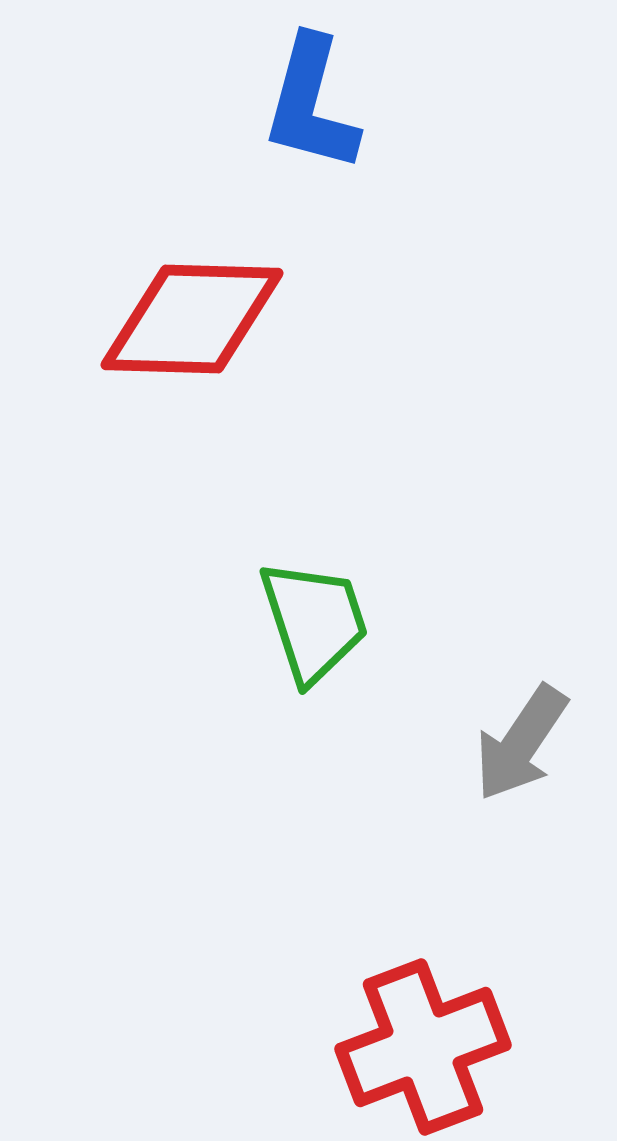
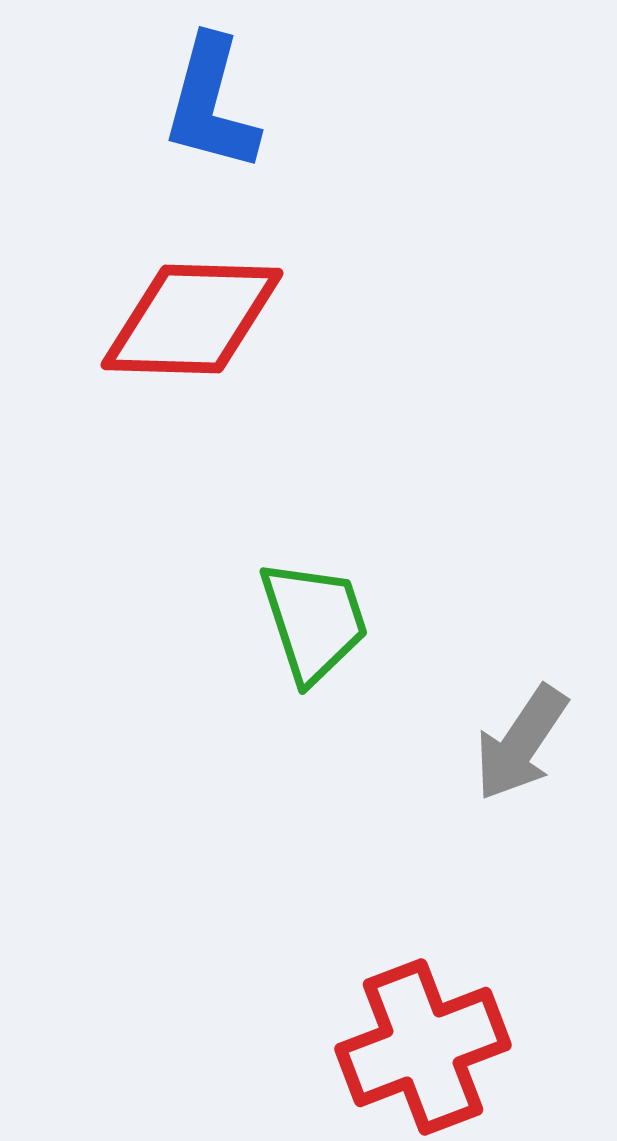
blue L-shape: moved 100 px left
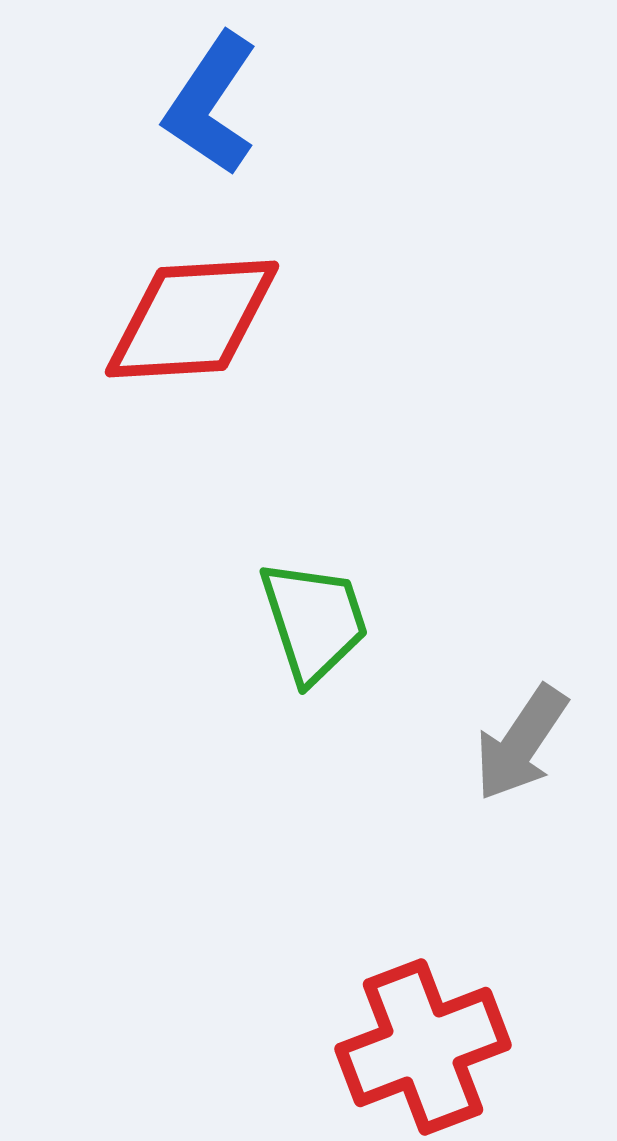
blue L-shape: rotated 19 degrees clockwise
red diamond: rotated 5 degrees counterclockwise
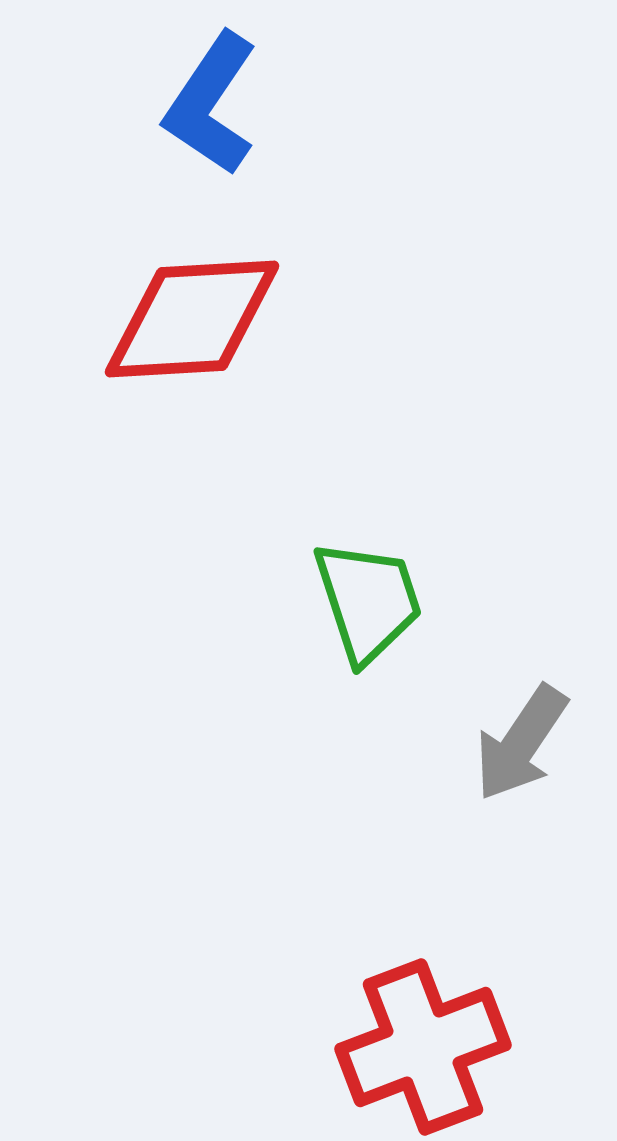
green trapezoid: moved 54 px right, 20 px up
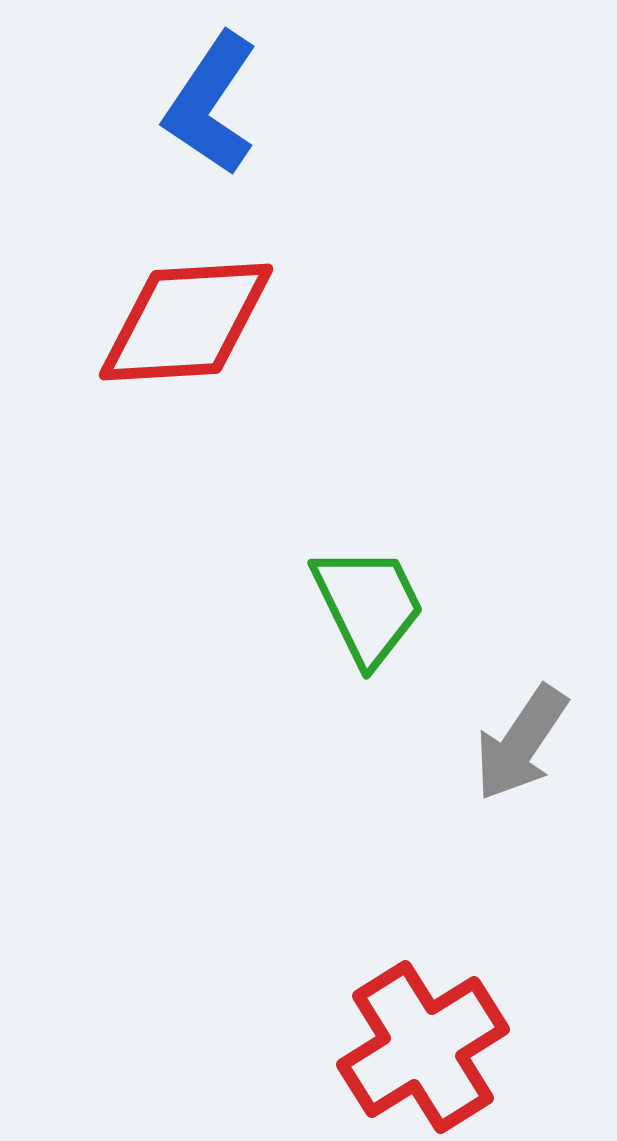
red diamond: moved 6 px left, 3 px down
green trapezoid: moved 4 px down; rotated 8 degrees counterclockwise
red cross: rotated 11 degrees counterclockwise
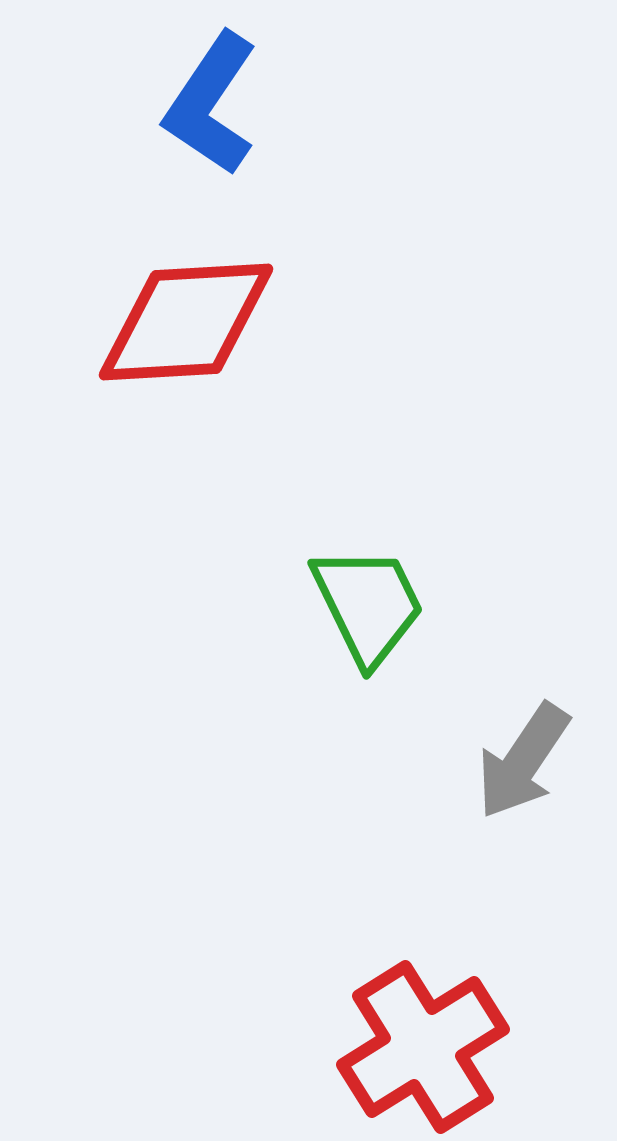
gray arrow: moved 2 px right, 18 px down
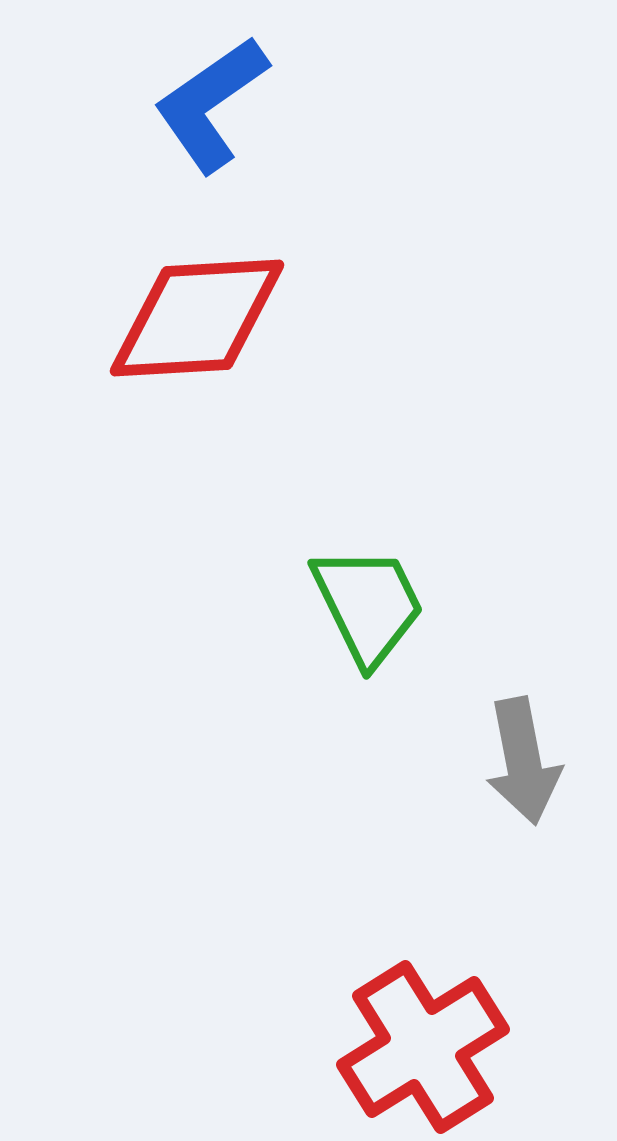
blue L-shape: rotated 21 degrees clockwise
red diamond: moved 11 px right, 4 px up
gray arrow: rotated 45 degrees counterclockwise
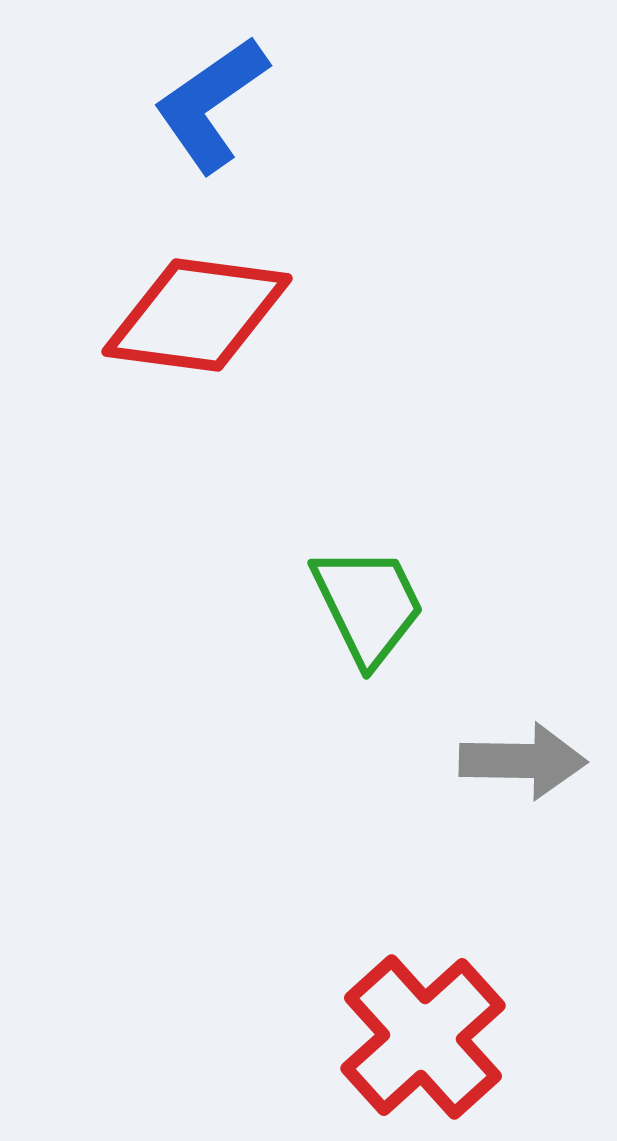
red diamond: moved 3 px up; rotated 11 degrees clockwise
gray arrow: rotated 78 degrees counterclockwise
red cross: moved 10 px up; rotated 10 degrees counterclockwise
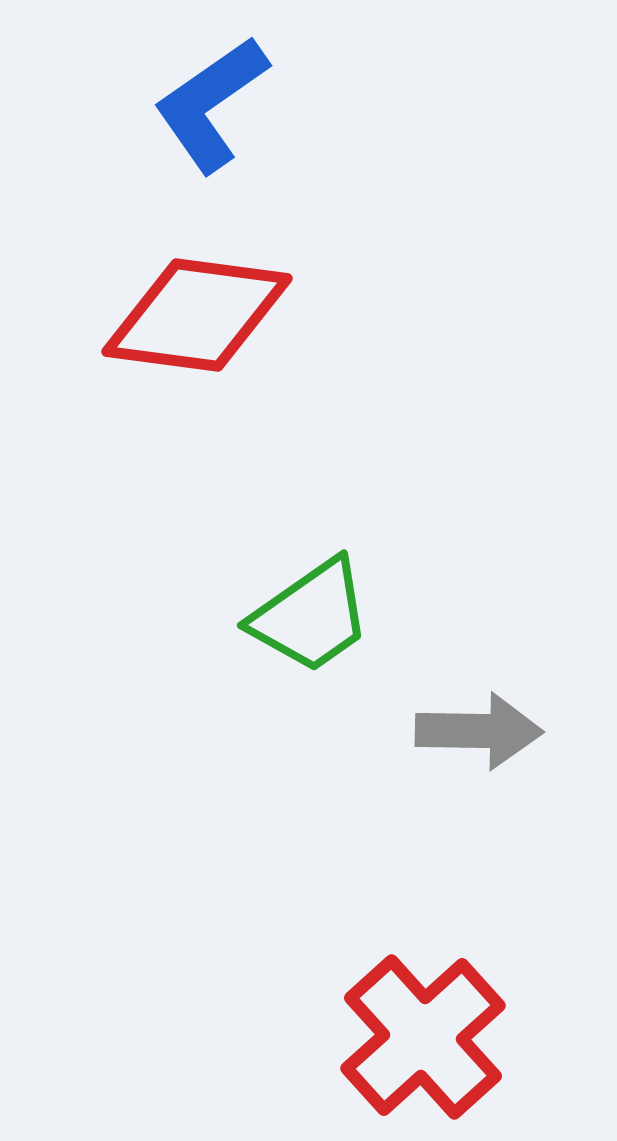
green trapezoid: moved 57 px left, 11 px down; rotated 81 degrees clockwise
gray arrow: moved 44 px left, 30 px up
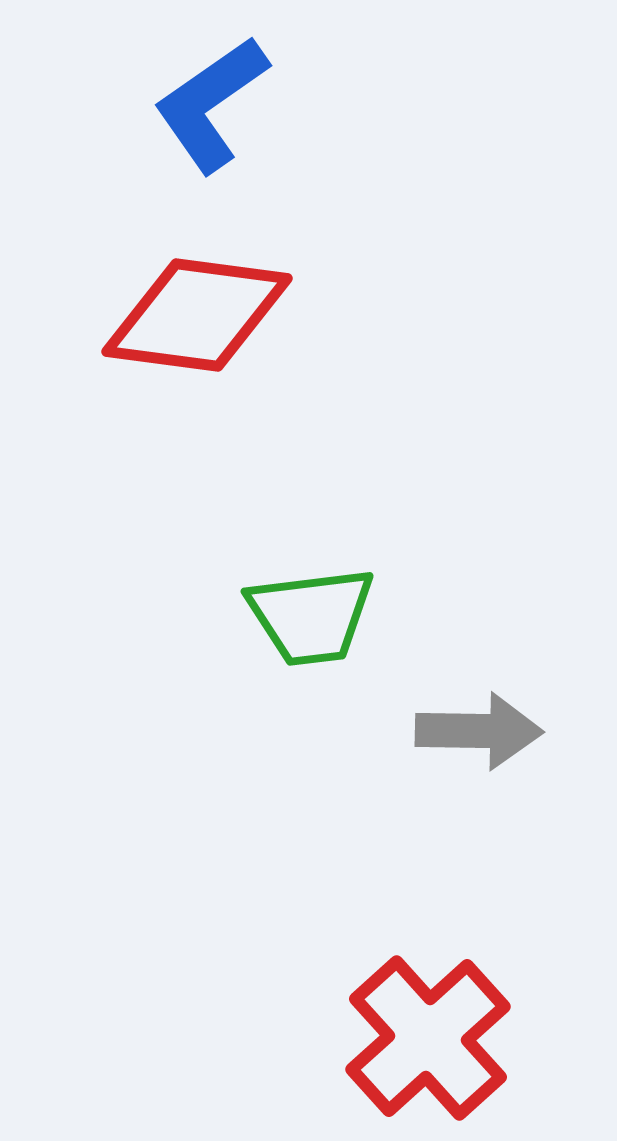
green trapezoid: rotated 28 degrees clockwise
red cross: moved 5 px right, 1 px down
